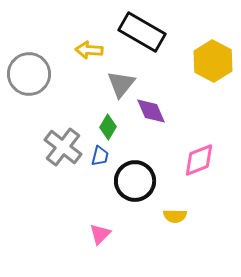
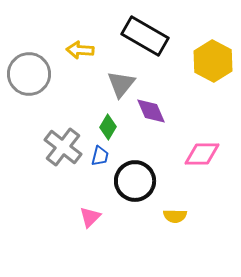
black rectangle: moved 3 px right, 4 px down
yellow arrow: moved 9 px left
pink diamond: moved 3 px right, 6 px up; rotated 21 degrees clockwise
pink triangle: moved 10 px left, 17 px up
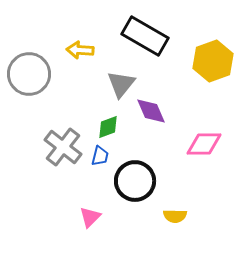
yellow hexagon: rotated 12 degrees clockwise
green diamond: rotated 40 degrees clockwise
pink diamond: moved 2 px right, 10 px up
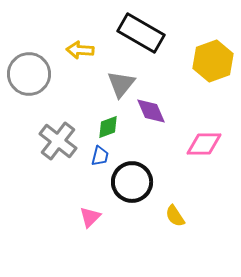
black rectangle: moved 4 px left, 3 px up
gray cross: moved 5 px left, 6 px up
black circle: moved 3 px left, 1 px down
yellow semicircle: rotated 55 degrees clockwise
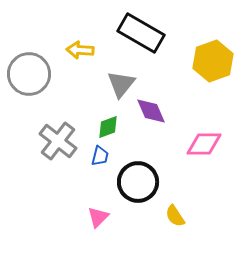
black circle: moved 6 px right
pink triangle: moved 8 px right
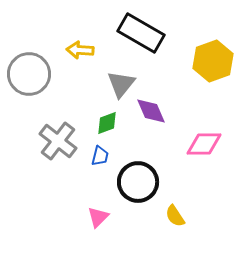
green diamond: moved 1 px left, 4 px up
